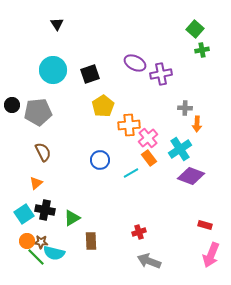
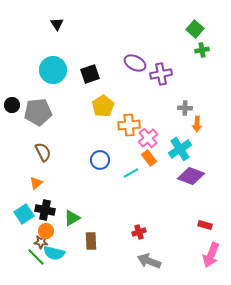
orange circle: moved 19 px right, 10 px up
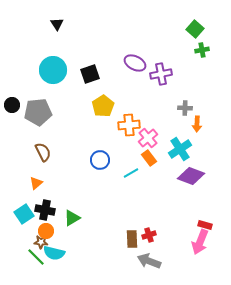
red cross: moved 10 px right, 3 px down
brown rectangle: moved 41 px right, 2 px up
pink arrow: moved 11 px left, 13 px up
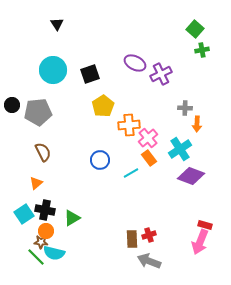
purple cross: rotated 15 degrees counterclockwise
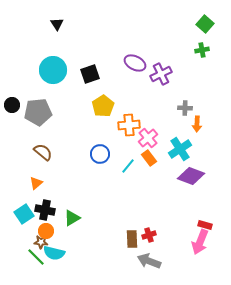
green square: moved 10 px right, 5 px up
brown semicircle: rotated 24 degrees counterclockwise
blue circle: moved 6 px up
cyan line: moved 3 px left, 7 px up; rotated 21 degrees counterclockwise
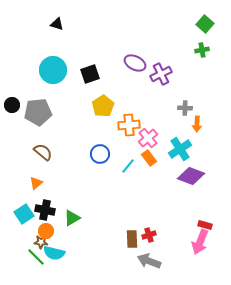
black triangle: rotated 40 degrees counterclockwise
